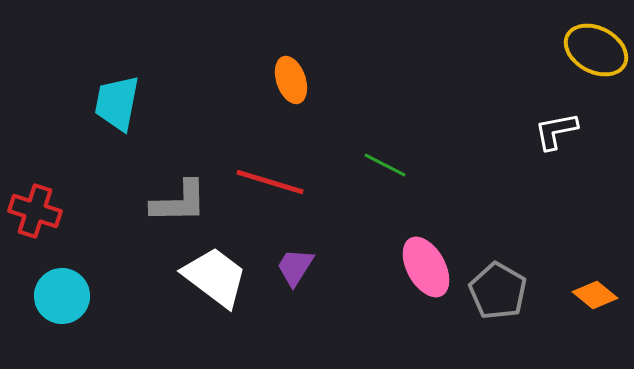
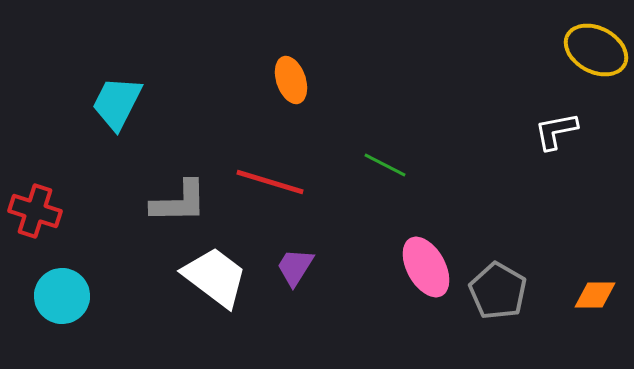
cyan trapezoid: rotated 16 degrees clockwise
orange diamond: rotated 39 degrees counterclockwise
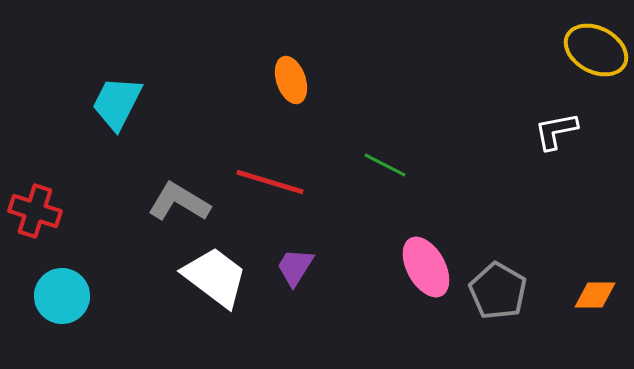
gray L-shape: rotated 148 degrees counterclockwise
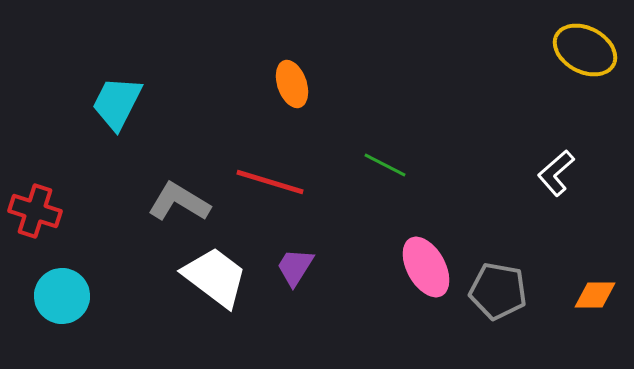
yellow ellipse: moved 11 px left
orange ellipse: moved 1 px right, 4 px down
white L-shape: moved 42 px down; rotated 30 degrees counterclockwise
gray pentagon: rotated 20 degrees counterclockwise
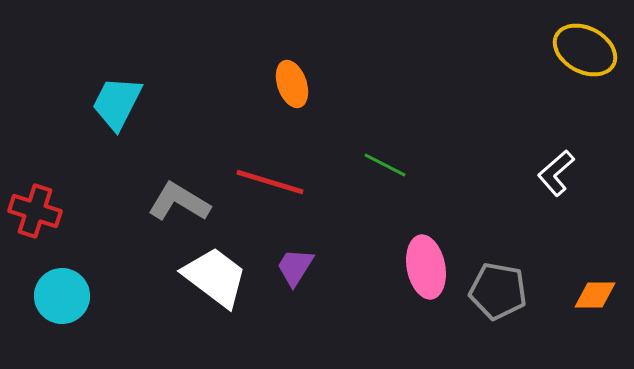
pink ellipse: rotated 18 degrees clockwise
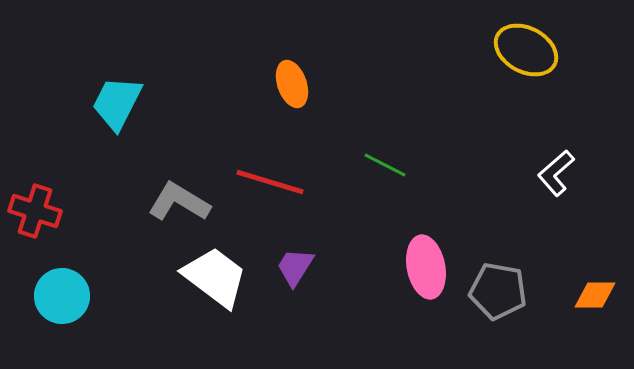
yellow ellipse: moved 59 px left
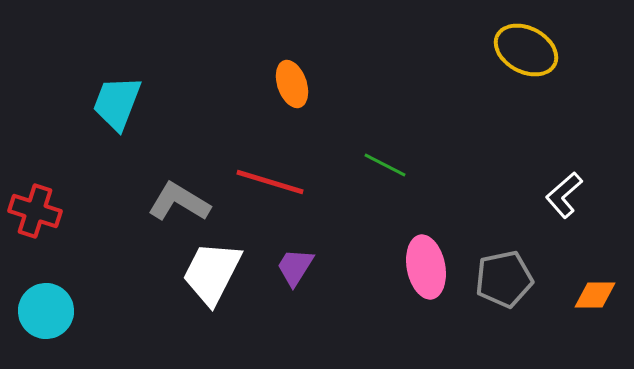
cyan trapezoid: rotated 6 degrees counterclockwise
white L-shape: moved 8 px right, 22 px down
white trapezoid: moved 3 px left, 4 px up; rotated 100 degrees counterclockwise
gray pentagon: moved 6 px right, 12 px up; rotated 22 degrees counterclockwise
cyan circle: moved 16 px left, 15 px down
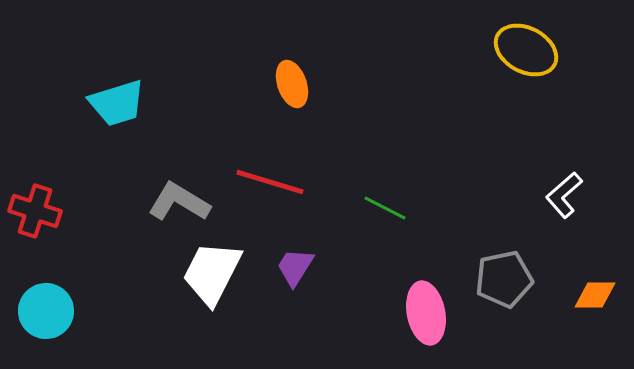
cyan trapezoid: rotated 128 degrees counterclockwise
green line: moved 43 px down
pink ellipse: moved 46 px down
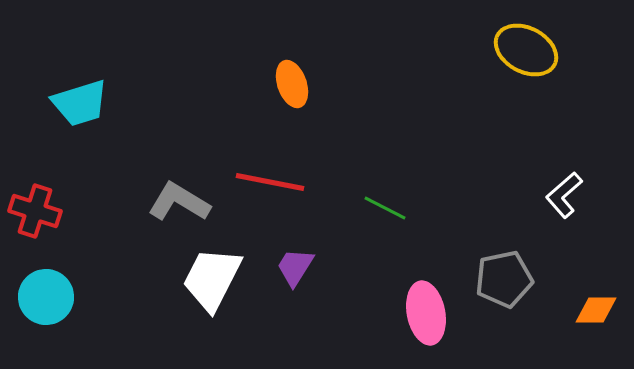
cyan trapezoid: moved 37 px left
red line: rotated 6 degrees counterclockwise
white trapezoid: moved 6 px down
orange diamond: moved 1 px right, 15 px down
cyan circle: moved 14 px up
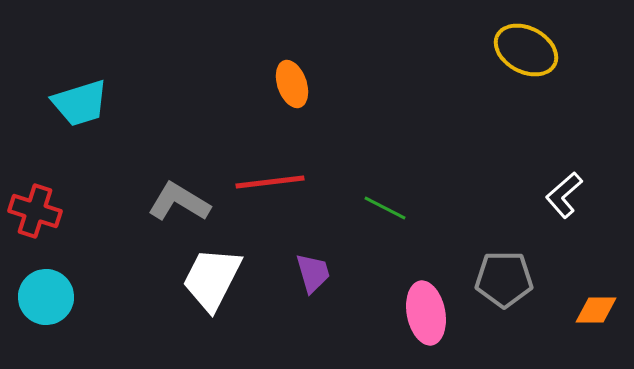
red line: rotated 18 degrees counterclockwise
purple trapezoid: moved 18 px right, 6 px down; rotated 132 degrees clockwise
gray pentagon: rotated 12 degrees clockwise
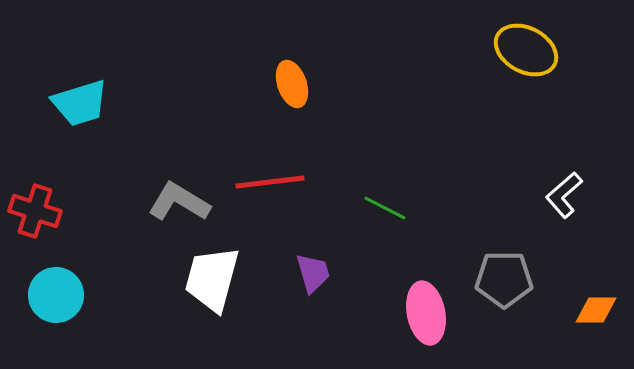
white trapezoid: rotated 12 degrees counterclockwise
cyan circle: moved 10 px right, 2 px up
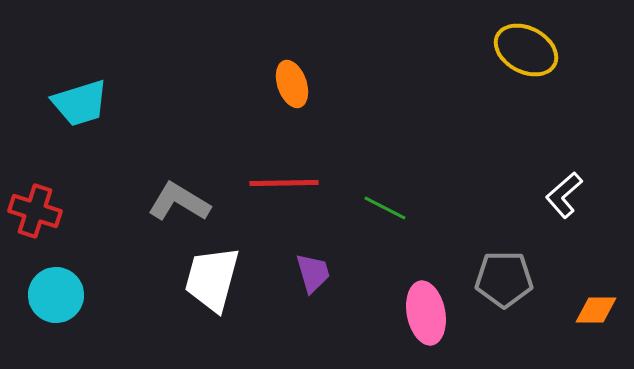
red line: moved 14 px right, 1 px down; rotated 6 degrees clockwise
